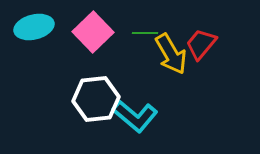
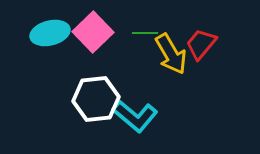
cyan ellipse: moved 16 px right, 6 px down
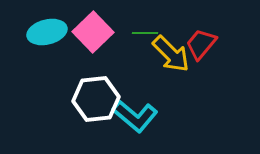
cyan ellipse: moved 3 px left, 1 px up
yellow arrow: rotated 15 degrees counterclockwise
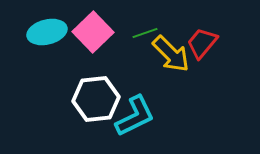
green line: rotated 20 degrees counterclockwise
red trapezoid: moved 1 px right, 1 px up
cyan L-shape: rotated 66 degrees counterclockwise
